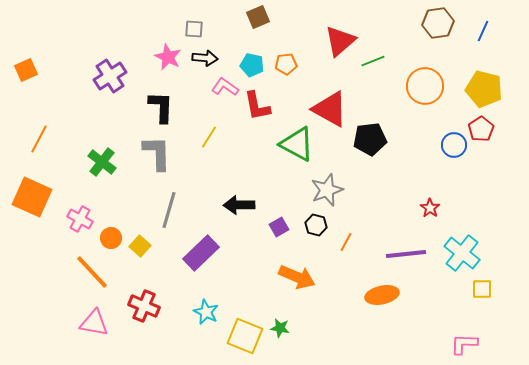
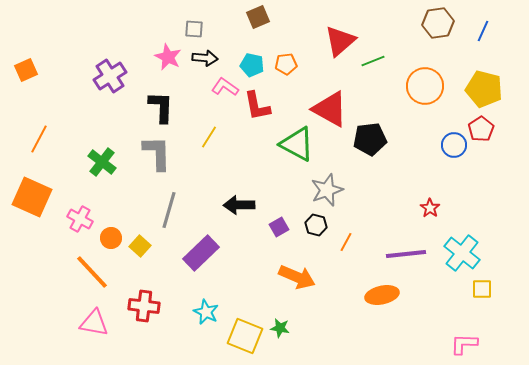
red cross at (144, 306): rotated 16 degrees counterclockwise
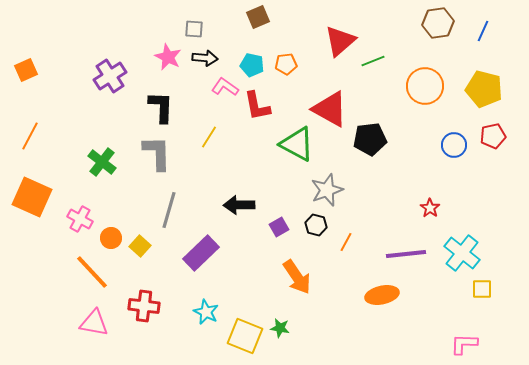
red pentagon at (481, 129): moved 12 px right, 7 px down; rotated 20 degrees clockwise
orange line at (39, 139): moved 9 px left, 3 px up
orange arrow at (297, 277): rotated 33 degrees clockwise
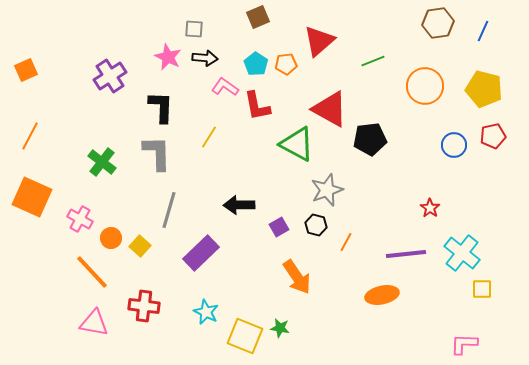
red triangle at (340, 41): moved 21 px left
cyan pentagon at (252, 65): moved 4 px right, 1 px up; rotated 20 degrees clockwise
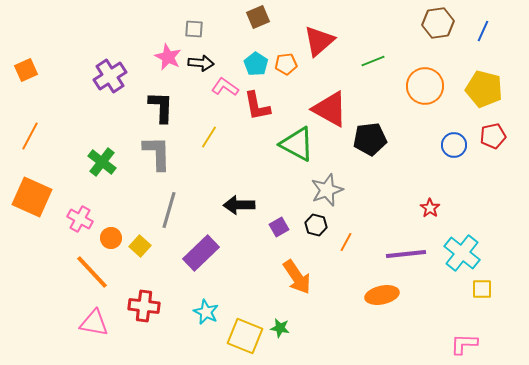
black arrow at (205, 58): moved 4 px left, 5 px down
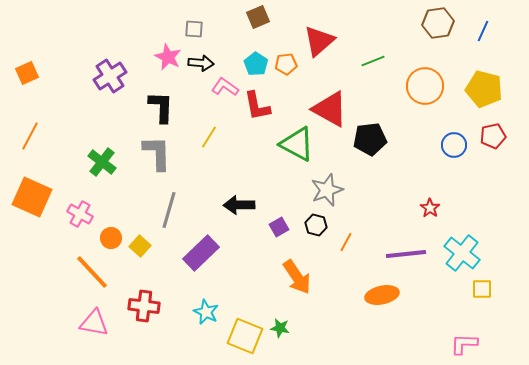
orange square at (26, 70): moved 1 px right, 3 px down
pink cross at (80, 219): moved 5 px up
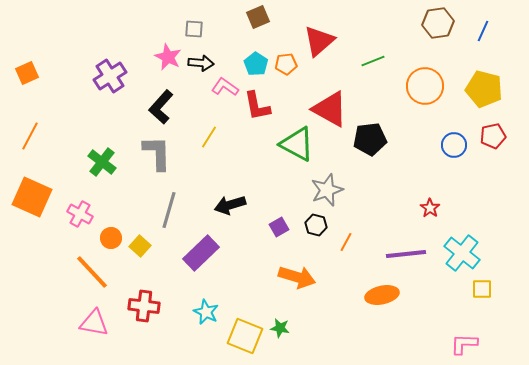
black L-shape at (161, 107): rotated 140 degrees counterclockwise
black arrow at (239, 205): moved 9 px left; rotated 16 degrees counterclockwise
orange arrow at (297, 277): rotated 39 degrees counterclockwise
